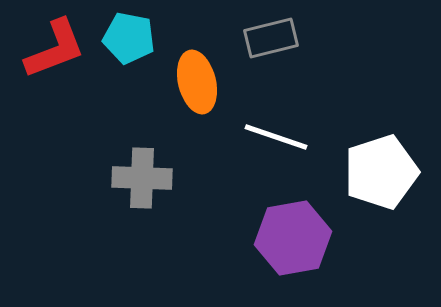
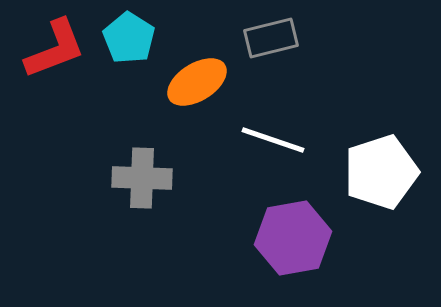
cyan pentagon: rotated 21 degrees clockwise
orange ellipse: rotated 72 degrees clockwise
white line: moved 3 px left, 3 px down
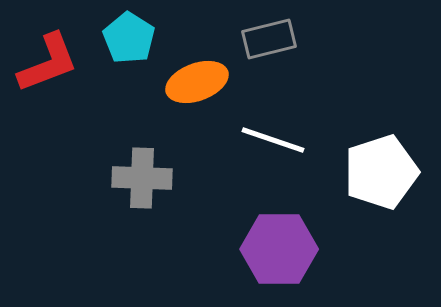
gray rectangle: moved 2 px left, 1 px down
red L-shape: moved 7 px left, 14 px down
orange ellipse: rotated 12 degrees clockwise
purple hexagon: moved 14 px left, 11 px down; rotated 10 degrees clockwise
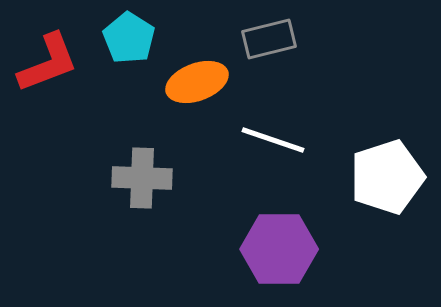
white pentagon: moved 6 px right, 5 px down
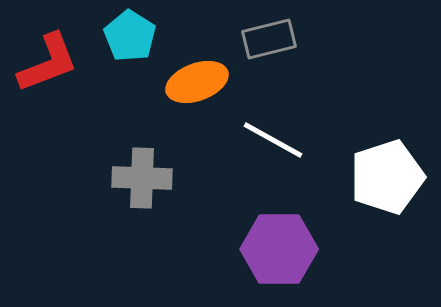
cyan pentagon: moved 1 px right, 2 px up
white line: rotated 10 degrees clockwise
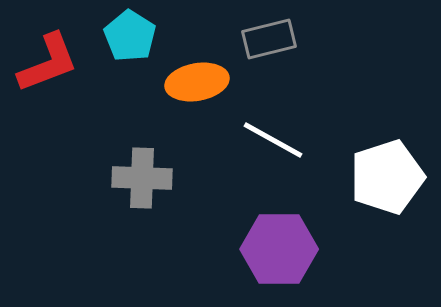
orange ellipse: rotated 10 degrees clockwise
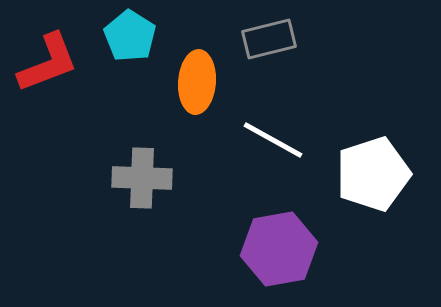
orange ellipse: rotated 76 degrees counterclockwise
white pentagon: moved 14 px left, 3 px up
purple hexagon: rotated 10 degrees counterclockwise
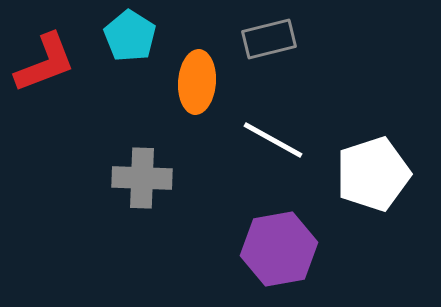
red L-shape: moved 3 px left
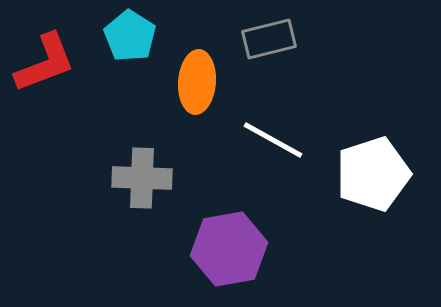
purple hexagon: moved 50 px left
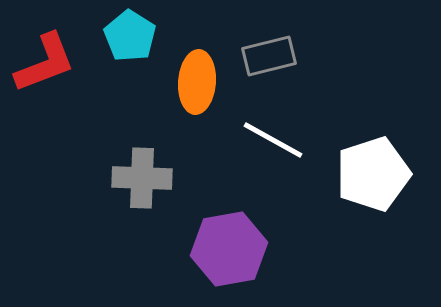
gray rectangle: moved 17 px down
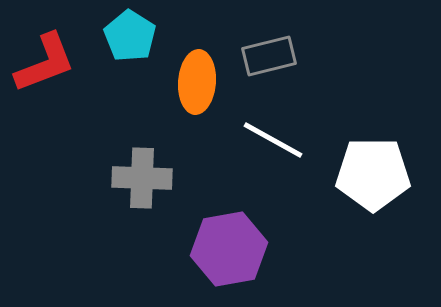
white pentagon: rotated 18 degrees clockwise
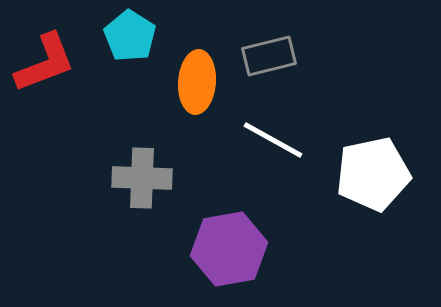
white pentagon: rotated 12 degrees counterclockwise
